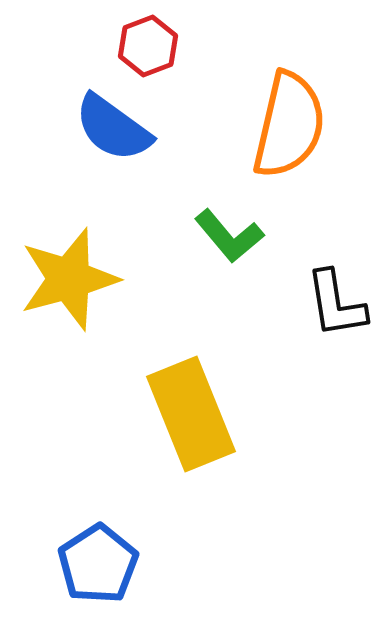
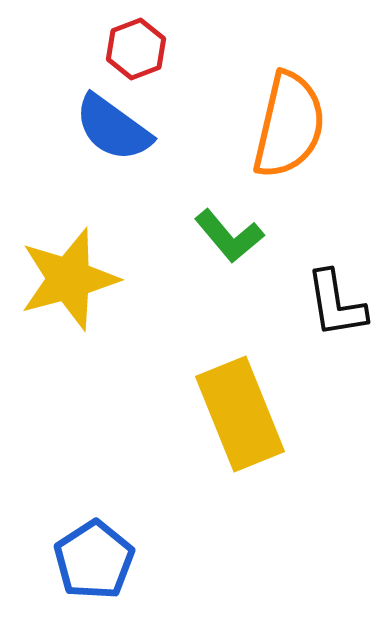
red hexagon: moved 12 px left, 3 px down
yellow rectangle: moved 49 px right
blue pentagon: moved 4 px left, 4 px up
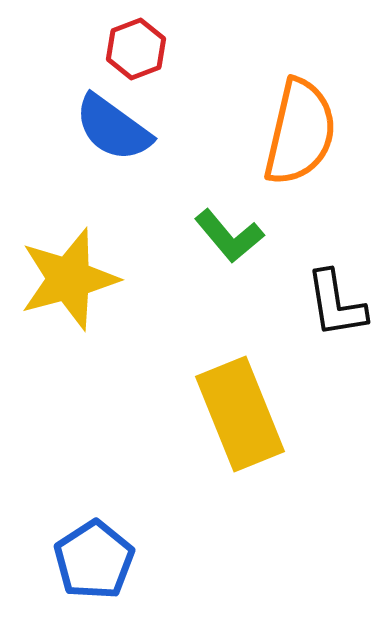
orange semicircle: moved 11 px right, 7 px down
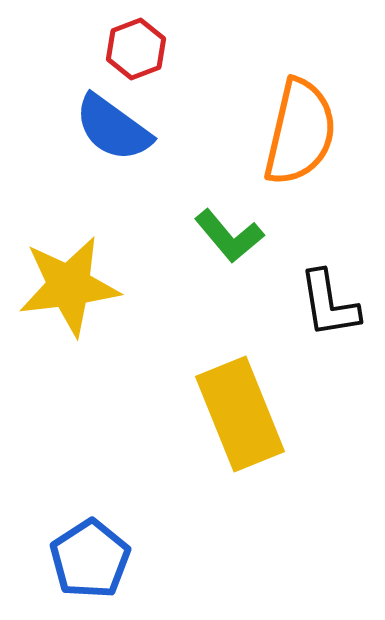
yellow star: moved 7 px down; rotated 8 degrees clockwise
black L-shape: moved 7 px left
blue pentagon: moved 4 px left, 1 px up
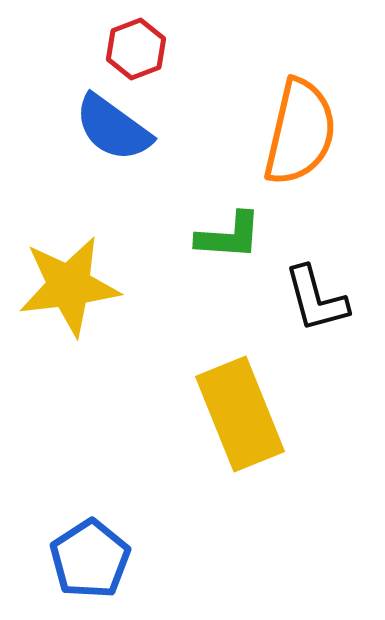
green L-shape: rotated 46 degrees counterclockwise
black L-shape: moved 13 px left, 5 px up; rotated 6 degrees counterclockwise
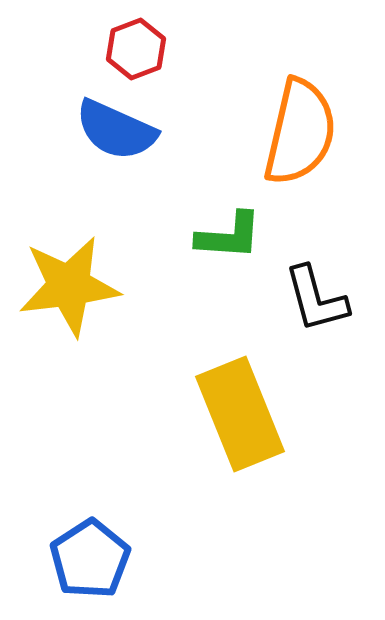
blue semicircle: moved 3 px right, 2 px down; rotated 12 degrees counterclockwise
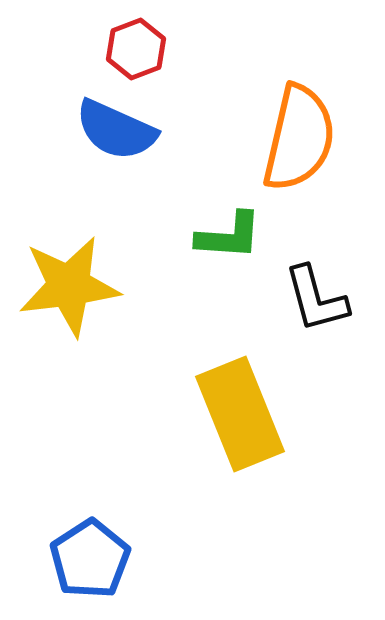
orange semicircle: moved 1 px left, 6 px down
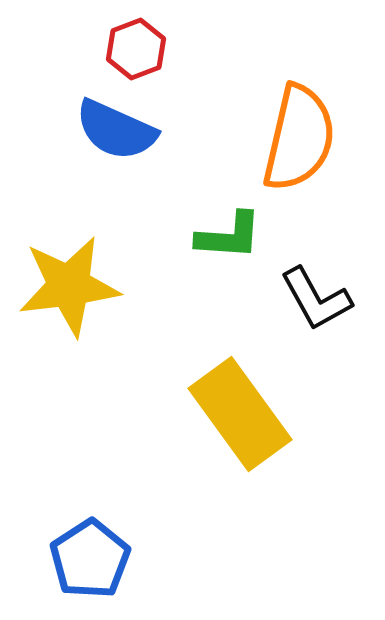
black L-shape: rotated 14 degrees counterclockwise
yellow rectangle: rotated 14 degrees counterclockwise
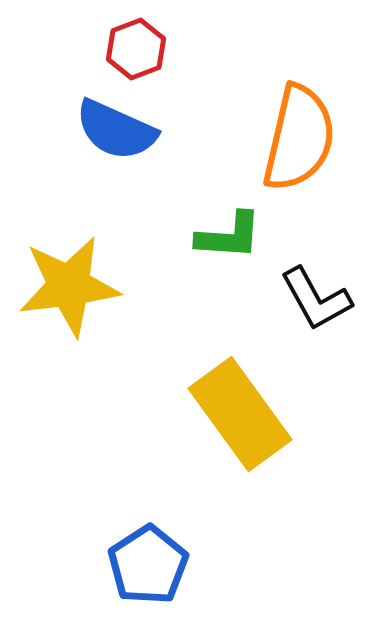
blue pentagon: moved 58 px right, 6 px down
